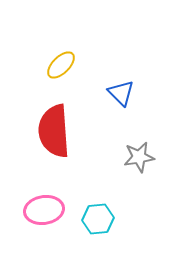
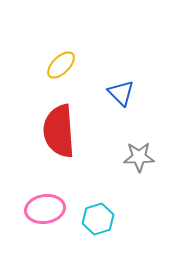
red semicircle: moved 5 px right
gray star: rotated 8 degrees clockwise
pink ellipse: moved 1 px right, 1 px up
cyan hexagon: rotated 12 degrees counterclockwise
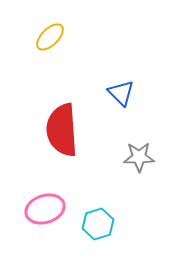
yellow ellipse: moved 11 px left, 28 px up
red semicircle: moved 3 px right, 1 px up
pink ellipse: rotated 9 degrees counterclockwise
cyan hexagon: moved 5 px down
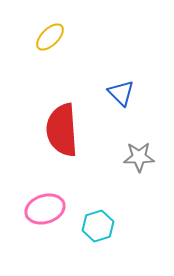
cyan hexagon: moved 2 px down
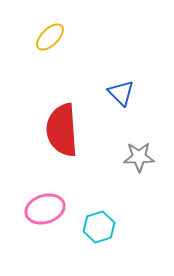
cyan hexagon: moved 1 px right, 1 px down
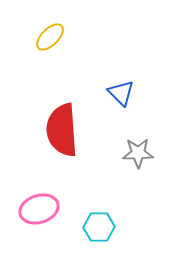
gray star: moved 1 px left, 4 px up
pink ellipse: moved 6 px left
cyan hexagon: rotated 16 degrees clockwise
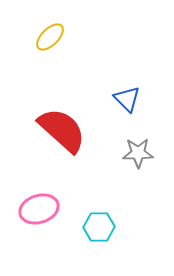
blue triangle: moved 6 px right, 6 px down
red semicircle: rotated 136 degrees clockwise
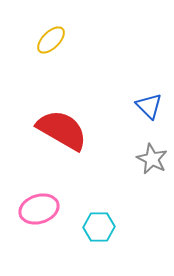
yellow ellipse: moved 1 px right, 3 px down
blue triangle: moved 22 px right, 7 px down
red semicircle: rotated 12 degrees counterclockwise
gray star: moved 14 px right, 6 px down; rotated 28 degrees clockwise
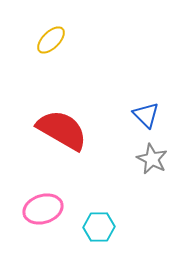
blue triangle: moved 3 px left, 9 px down
pink ellipse: moved 4 px right
